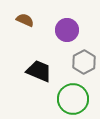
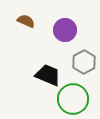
brown semicircle: moved 1 px right, 1 px down
purple circle: moved 2 px left
black trapezoid: moved 9 px right, 4 px down
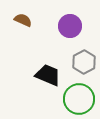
brown semicircle: moved 3 px left, 1 px up
purple circle: moved 5 px right, 4 px up
green circle: moved 6 px right
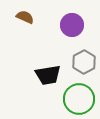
brown semicircle: moved 2 px right, 3 px up
purple circle: moved 2 px right, 1 px up
black trapezoid: rotated 148 degrees clockwise
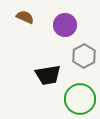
purple circle: moved 7 px left
gray hexagon: moved 6 px up
green circle: moved 1 px right
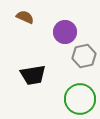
purple circle: moved 7 px down
gray hexagon: rotated 15 degrees clockwise
black trapezoid: moved 15 px left
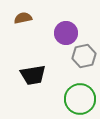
brown semicircle: moved 2 px left, 1 px down; rotated 36 degrees counterclockwise
purple circle: moved 1 px right, 1 px down
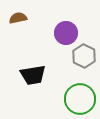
brown semicircle: moved 5 px left
gray hexagon: rotated 20 degrees counterclockwise
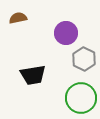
gray hexagon: moved 3 px down
green circle: moved 1 px right, 1 px up
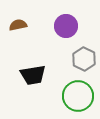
brown semicircle: moved 7 px down
purple circle: moved 7 px up
green circle: moved 3 px left, 2 px up
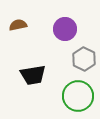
purple circle: moved 1 px left, 3 px down
